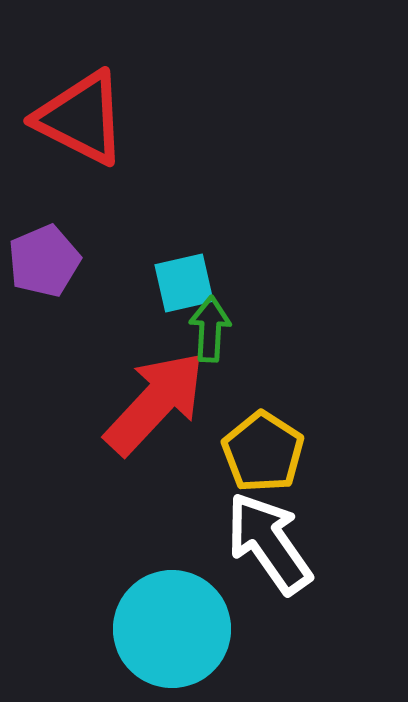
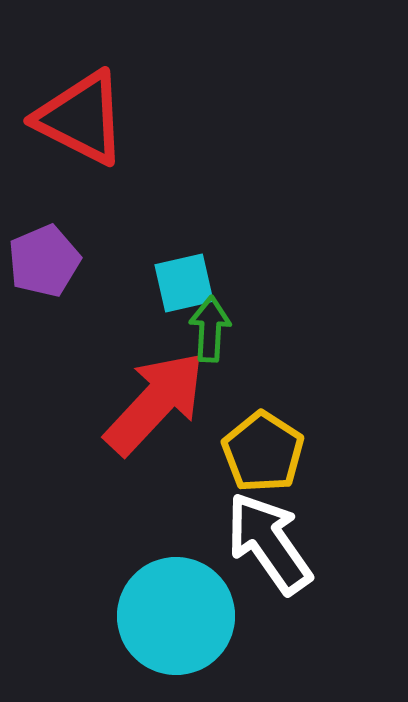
cyan circle: moved 4 px right, 13 px up
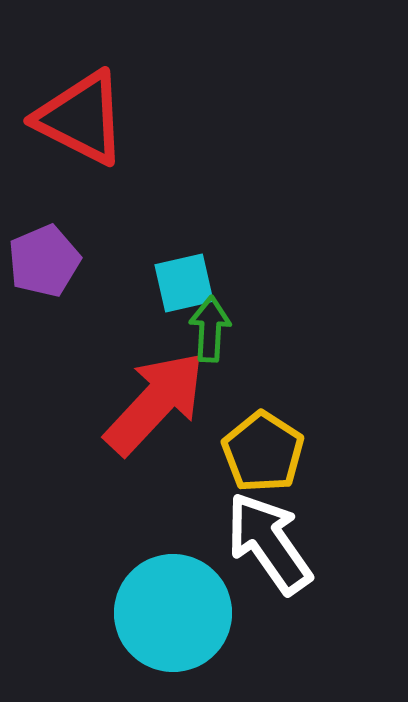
cyan circle: moved 3 px left, 3 px up
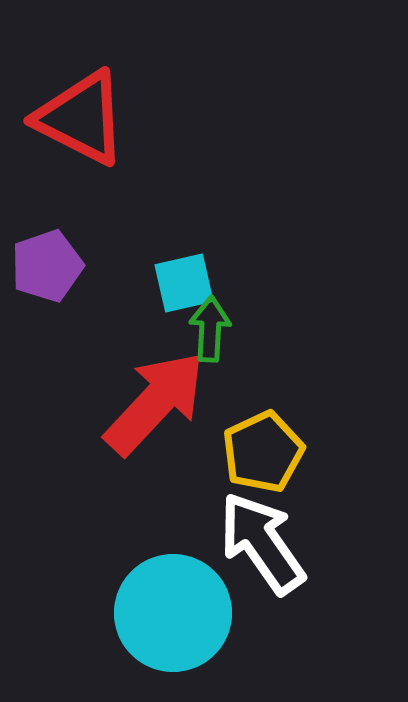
purple pentagon: moved 3 px right, 5 px down; rotated 4 degrees clockwise
yellow pentagon: rotated 14 degrees clockwise
white arrow: moved 7 px left
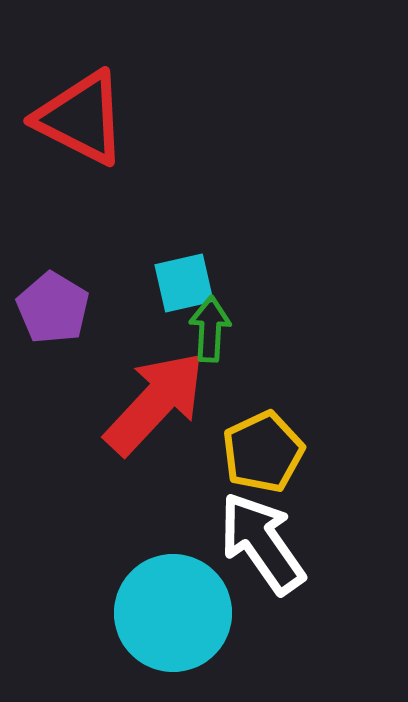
purple pentagon: moved 6 px right, 42 px down; rotated 22 degrees counterclockwise
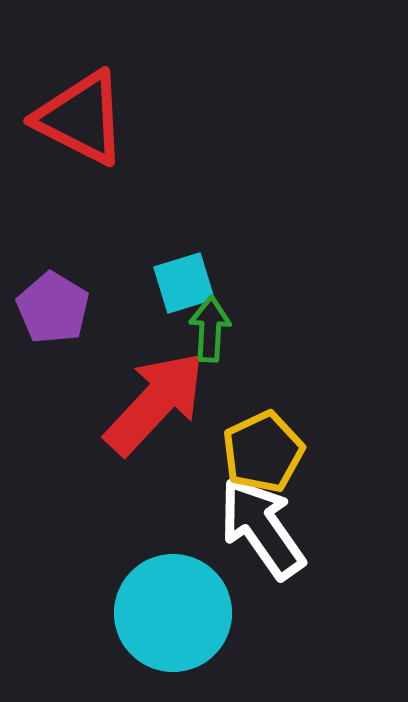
cyan square: rotated 4 degrees counterclockwise
white arrow: moved 15 px up
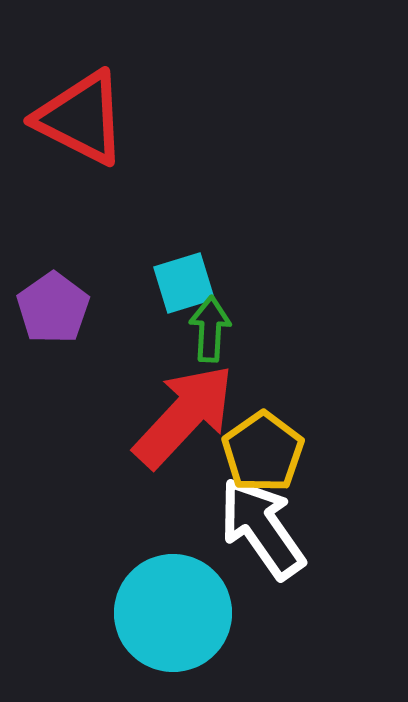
purple pentagon: rotated 6 degrees clockwise
red arrow: moved 29 px right, 13 px down
yellow pentagon: rotated 10 degrees counterclockwise
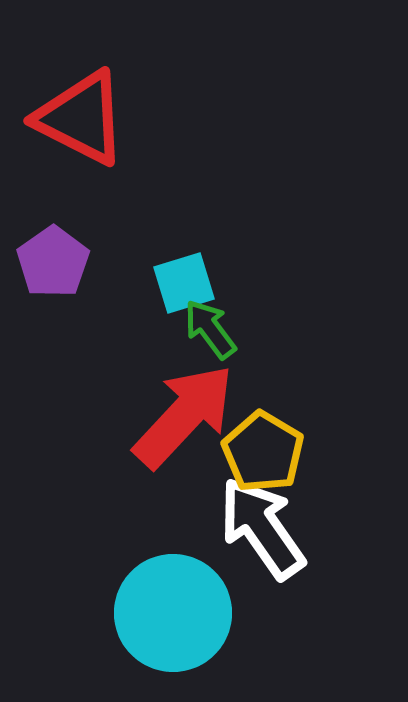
purple pentagon: moved 46 px up
green arrow: rotated 40 degrees counterclockwise
yellow pentagon: rotated 6 degrees counterclockwise
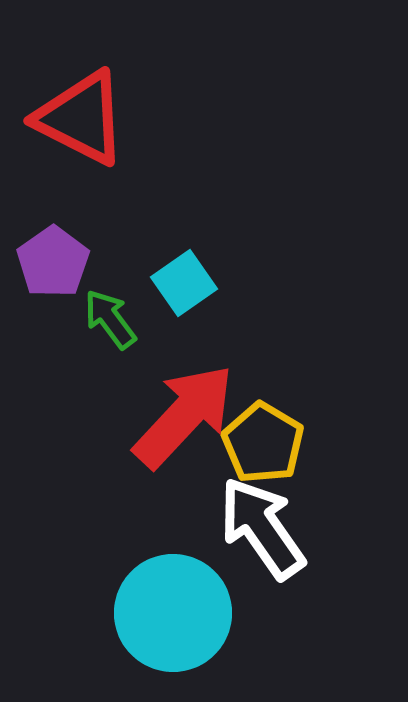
cyan square: rotated 18 degrees counterclockwise
green arrow: moved 100 px left, 10 px up
yellow pentagon: moved 9 px up
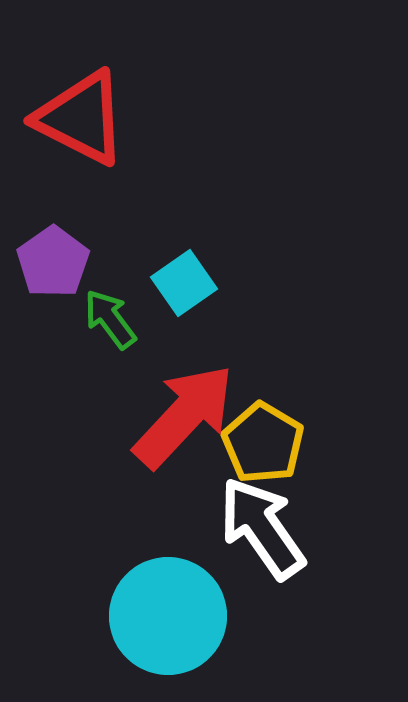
cyan circle: moved 5 px left, 3 px down
